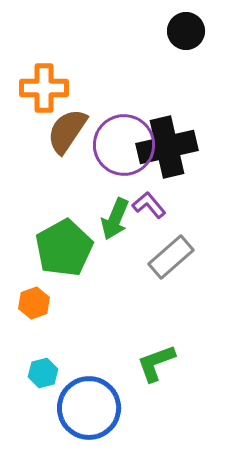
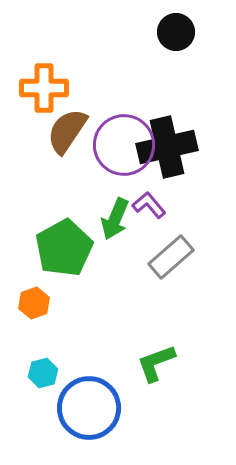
black circle: moved 10 px left, 1 px down
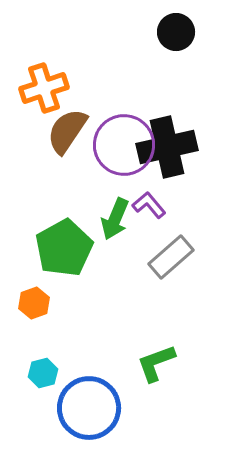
orange cross: rotated 18 degrees counterclockwise
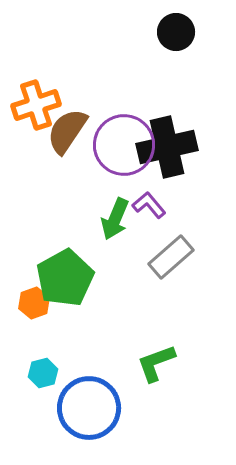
orange cross: moved 8 px left, 17 px down
green pentagon: moved 1 px right, 30 px down
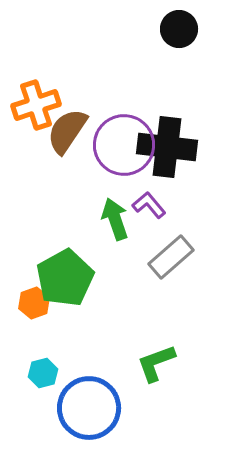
black circle: moved 3 px right, 3 px up
black cross: rotated 20 degrees clockwise
green arrow: rotated 138 degrees clockwise
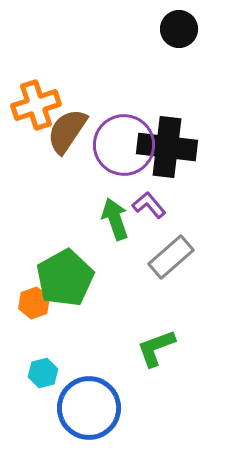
green L-shape: moved 15 px up
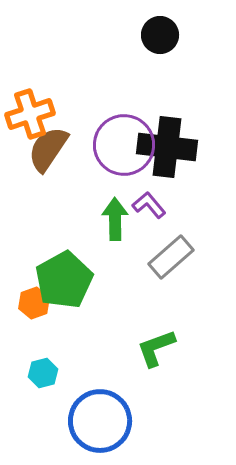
black circle: moved 19 px left, 6 px down
orange cross: moved 6 px left, 9 px down
brown semicircle: moved 19 px left, 18 px down
green arrow: rotated 18 degrees clockwise
green pentagon: moved 1 px left, 2 px down
blue circle: moved 11 px right, 13 px down
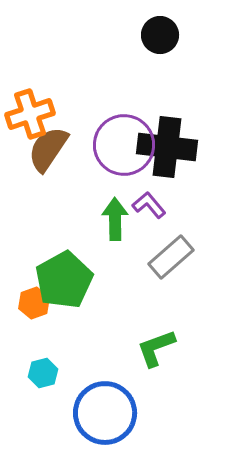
blue circle: moved 5 px right, 8 px up
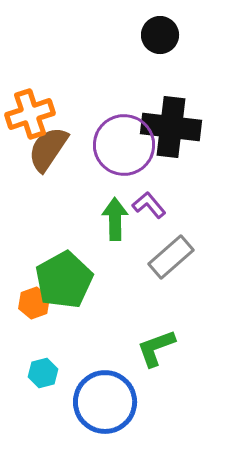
black cross: moved 4 px right, 20 px up
blue circle: moved 11 px up
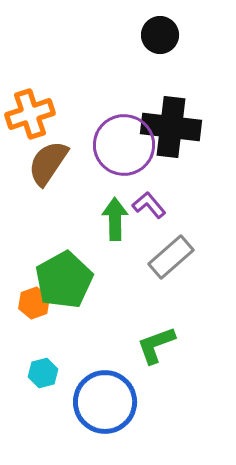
brown semicircle: moved 14 px down
green L-shape: moved 3 px up
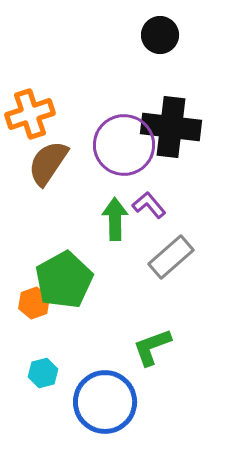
green L-shape: moved 4 px left, 2 px down
